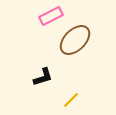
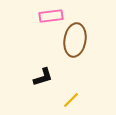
pink rectangle: rotated 20 degrees clockwise
brown ellipse: rotated 36 degrees counterclockwise
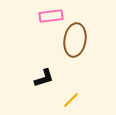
black L-shape: moved 1 px right, 1 px down
